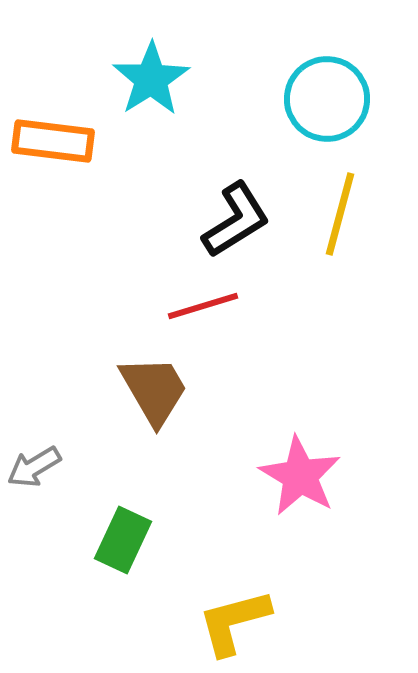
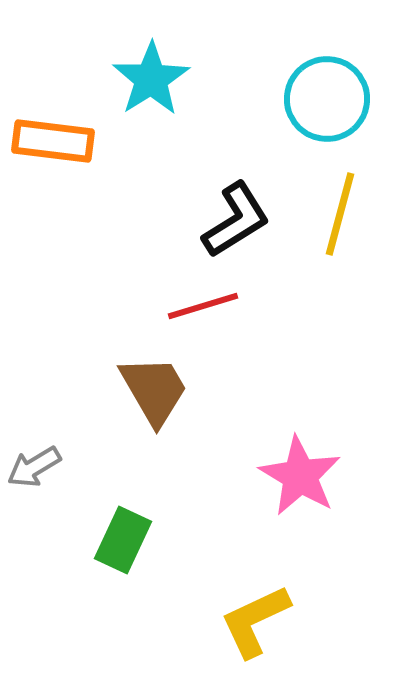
yellow L-shape: moved 21 px right, 1 px up; rotated 10 degrees counterclockwise
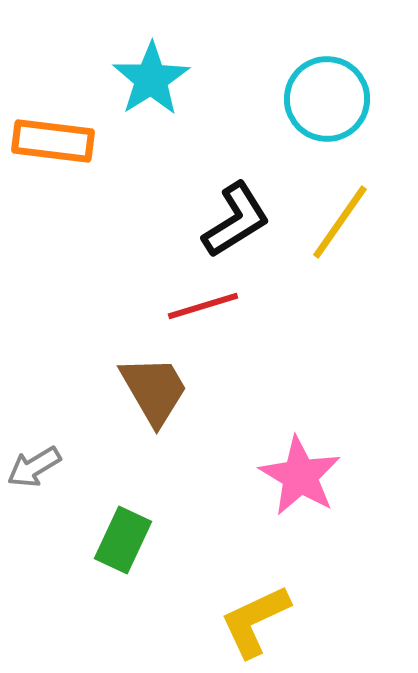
yellow line: moved 8 px down; rotated 20 degrees clockwise
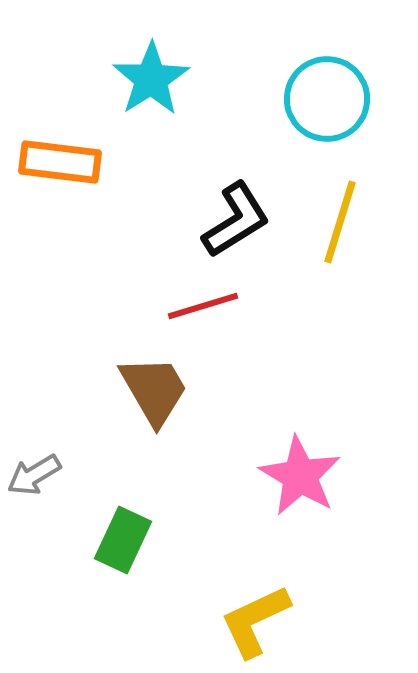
orange rectangle: moved 7 px right, 21 px down
yellow line: rotated 18 degrees counterclockwise
gray arrow: moved 8 px down
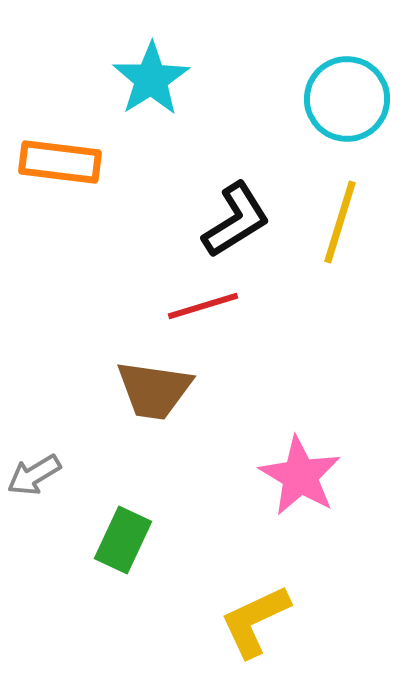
cyan circle: moved 20 px right
brown trapezoid: rotated 128 degrees clockwise
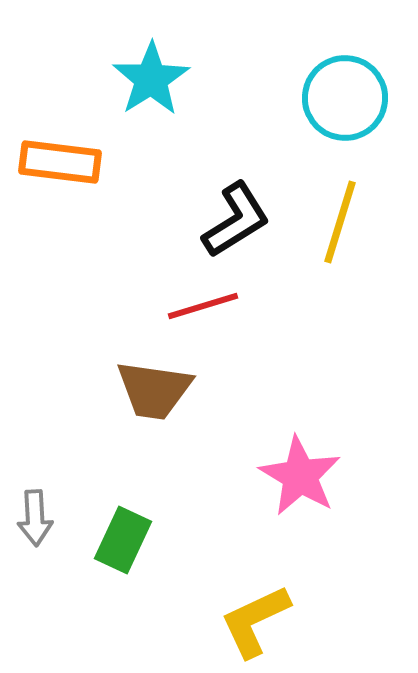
cyan circle: moved 2 px left, 1 px up
gray arrow: moved 1 px right, 43 px down; rotated 62 degrees counterclockwise
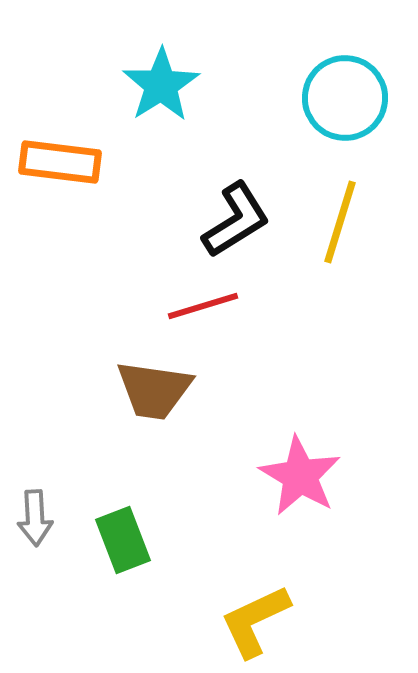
cyan star: moved 10 px right, 6 px down
green rectangle: rotated 46 degrees counterclockwise
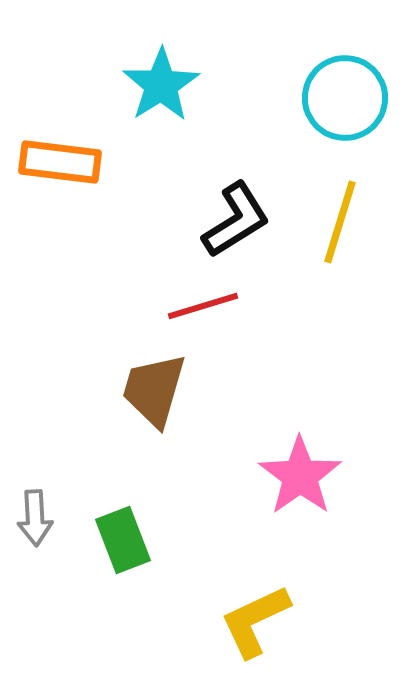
brown trapezoid: rotated 98 degrees clockwise
pink star: rotated 6 degrees clockwise
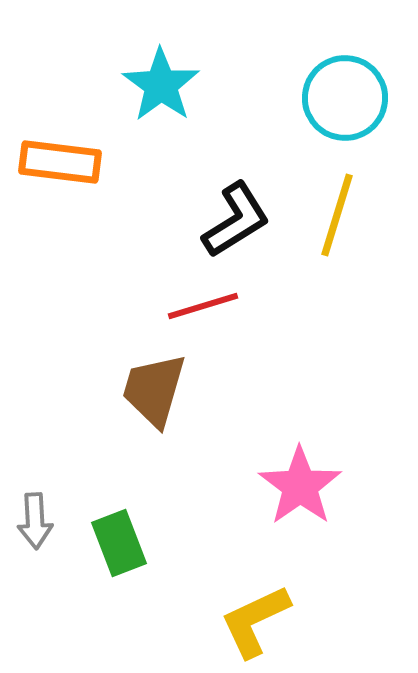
cyan star: rotated 4 degrees counterclockwise
yellow line: moved 3 px left, 7 px up
pink star: moved 10 px down
gray arrow: moved 3 px down
green rectangle: moved 4 px left, 3 px down
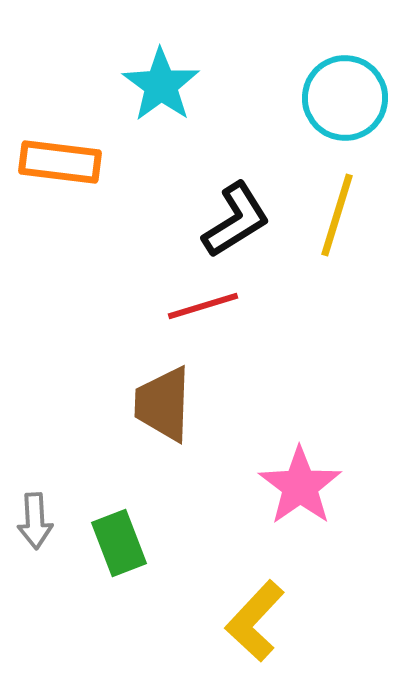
brown trapezoid: moved 9 px right, 14 px down; rotated 14 degrees counterclockwise
yellow L-shape: rotated 22 degrees counterclockwise
